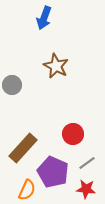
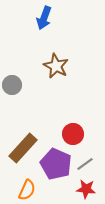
gray line: moved 2 px left, 1 px down
purple pentagon: moved 3 px right, 8 px up
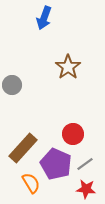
brown star: moved 12 px right, 1 px down; rotated 10 degrees clockwise
orange semicircle: moved 4 px right, 7 px up; rotated 55 degrees counterclockwise
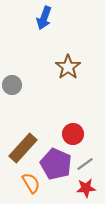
red star: moved 1 px up; rotated 12 degrees counterclockwise
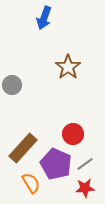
red star: moved 1 px left
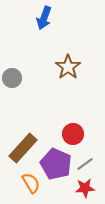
gray circle: moved 7 px up
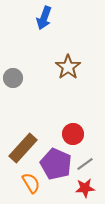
gray circle: moved 1 px right
